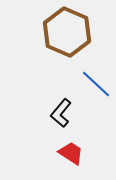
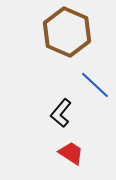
blue line: moved 1 px left, 1 px down
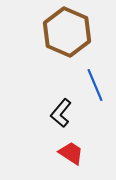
blue line: rotated 24 degrees clockwise
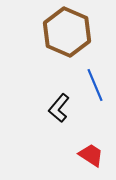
black L-shape: moved 2 px left, 5 px up
red trapezoid: moved 20 px right, 2 px down
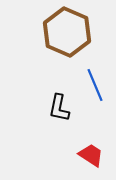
black L-shape: rotated 28 degrees counterclockwise
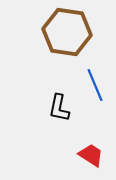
brown hexagon: rotated 15 degrees counterclockwise
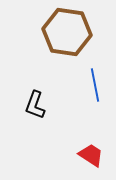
blue line: rotated 12 degrees clockwise
black L-shape: moved 24 px left, 3 px up; rotated 8 degrees clockwise
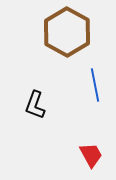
brown hexagon: rotated 21 degrees clockwise
red trapezoid: rotated 28 degrees clockwise
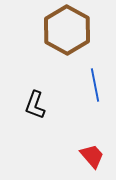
brown hexagon: moved 2 px up
red trapezoid: moved 1 px right, 1 px down; rotated 12 degrees counterclockwise
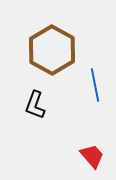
brown hexagon: moved 15 px left, 20 px down
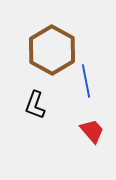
blue line: moved 9 px left, 4 px up
red trapezoid: moved 25 px up
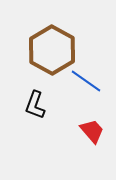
blue line: rotated 44 degrees counterclockwise
